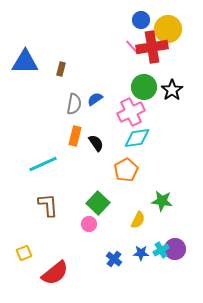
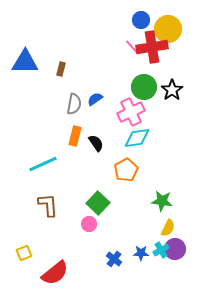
yellow semicircle: moved 30 px right, 8 px down
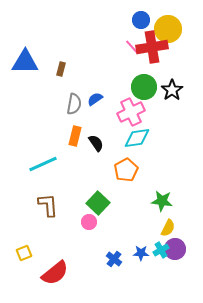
pink circle: moved 2 px up
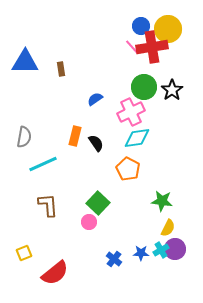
blue circle: moved 6 px down
brown rectangle: rotated 24 degrees counterclockwise
gray semicircle: moved 50 px left, 33 px down
orange pentagon: moved 2 px right, 1 px up; rotated 15 degrees counterclockwise
